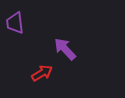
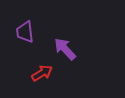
purple trapezoid: moved 10 px right, 9 px down
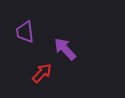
red arrow: rotated 15 degrees counterclockwise
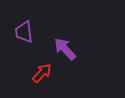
purple trapezoid: moved 1 px left
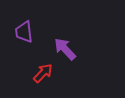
red arrow: moved 1 px right
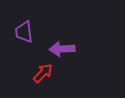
purple arrow: moved 3 px left; rotated 50 degrees counterclockwise
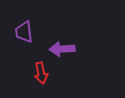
red arrow: moved 2 px left; rotated 125 degrees clockwise
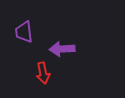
red arrow: moved 2 px right
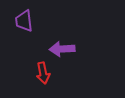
purple trapezoid: moved 11 px up
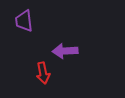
purple arrow: moved 3 px right, 2 px down
